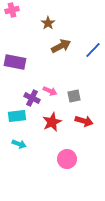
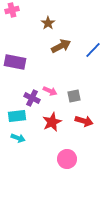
cyan arrow: moved 1 px left, 6 px up
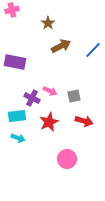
red star: moved 3 px left
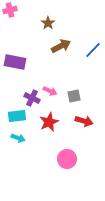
pink cross: moved 2 px left
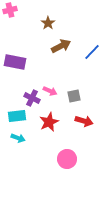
blue line: moved 1 px left, 2 px down
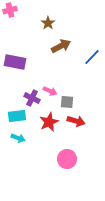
blue line: moved 5 px down
gray square: moved 7 px left, 6 px down; rotated 16 degrees clockwise
red arrow: moved 8 px left
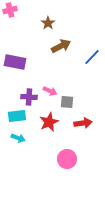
purple cross: moved 3 px left, 1 px up; rotated 21 degrees counterclockwise
red arrow: moved 7 px right, 2 px down; rotated 24 degrees counterclockwise
